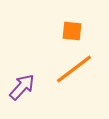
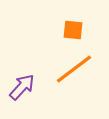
orange square: moved 1 px right, 1 px up
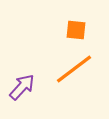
orange square: moved 3 px right
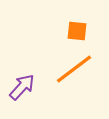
orange square: moved 1 px right, 1 px down
